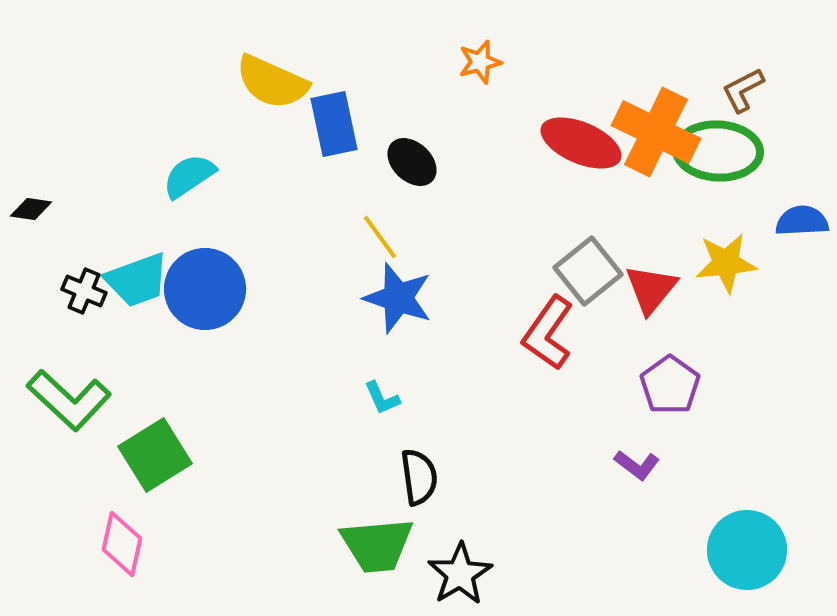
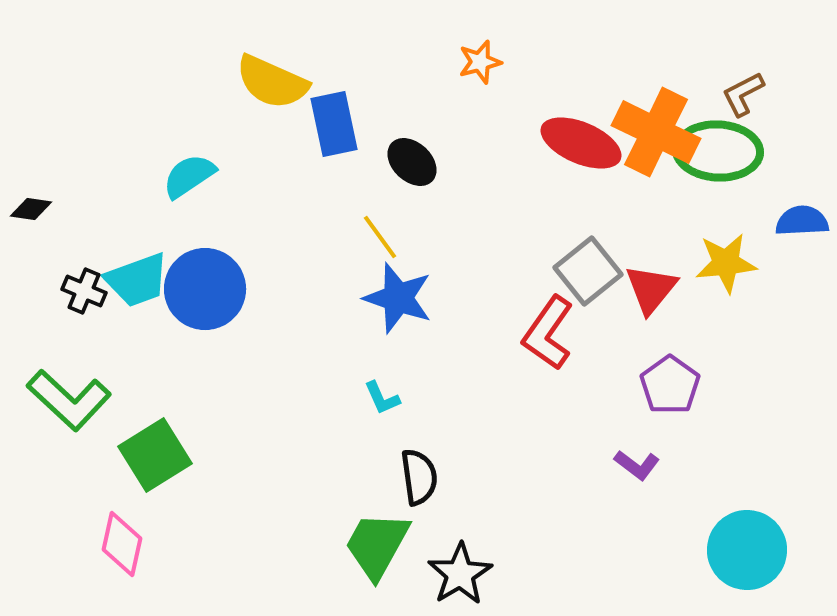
brown L-shape: moved 4 px down
green trapezoid: rotated 124 degrees clockwise
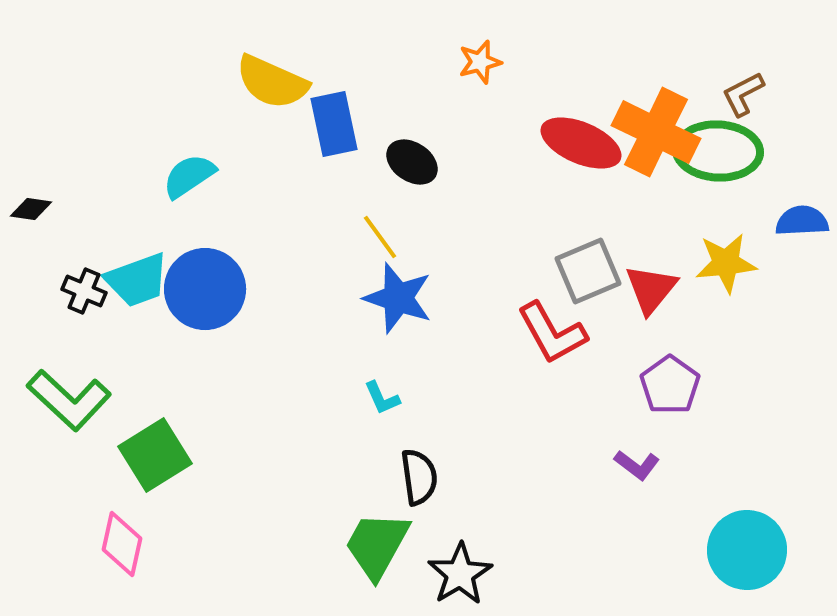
black ellipse: rotated 9 degrees counterclockwise
gray square: rotated 16 degrees clockwise
red L-shape: moved 4 px right; rotated 64 degrees counterclockwise
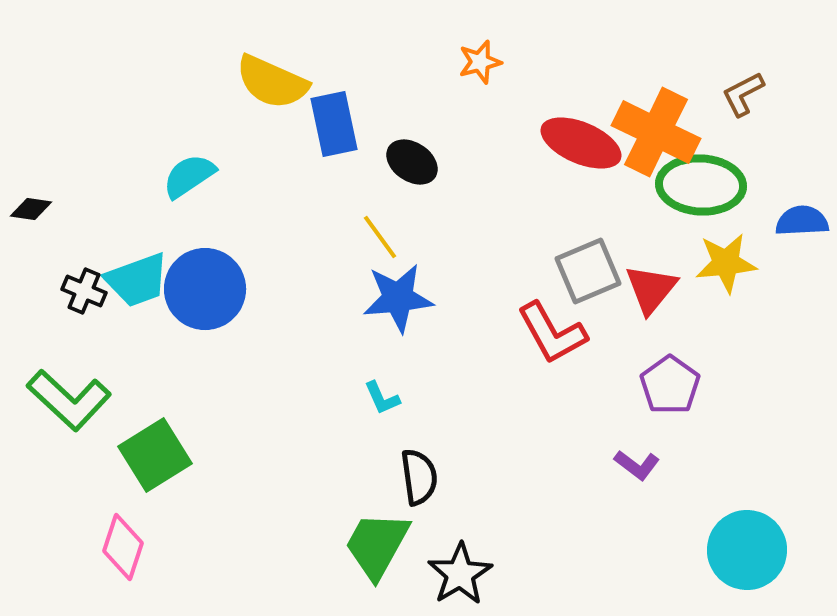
green ellipse: moved 17 px left, 34 px down
blue star: rotated 24 degrees counterclockwise
pink diamond: moved 1 px right, 3 px down; rotated 6 degrees clockwise
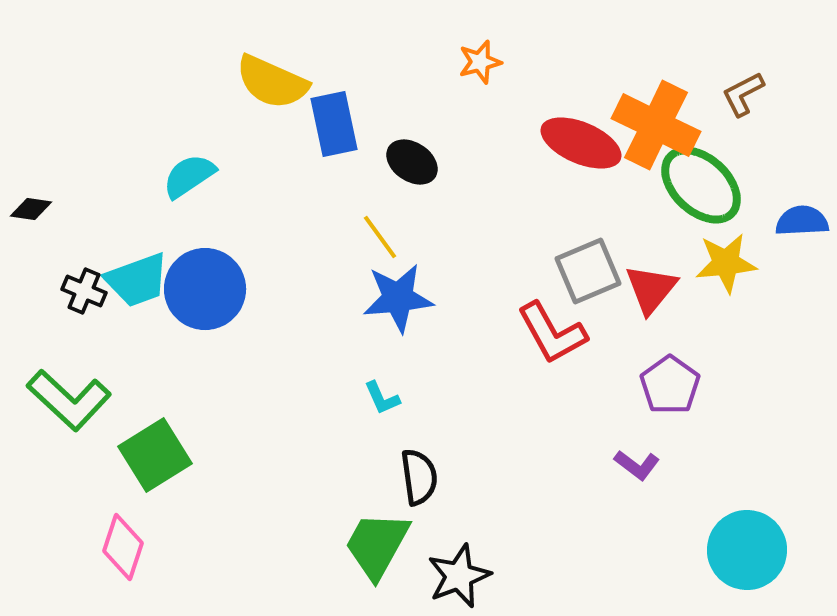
orange cross: moved 7 px up
green ellipse: rotated 40 degrees clockwise
black star: moved 1 px left, 2 px down; rotated 10 degrees clockwise
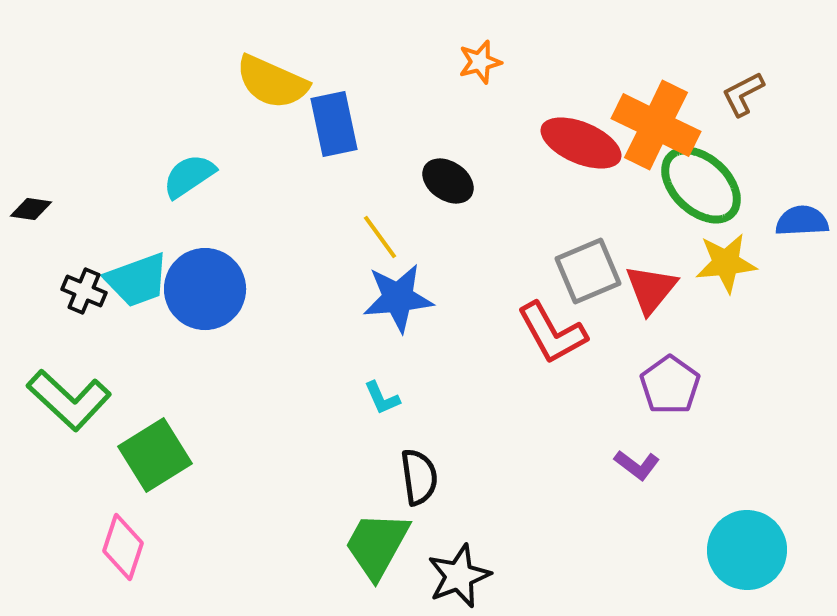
black ellipse: moved 36 px right, 19 px down
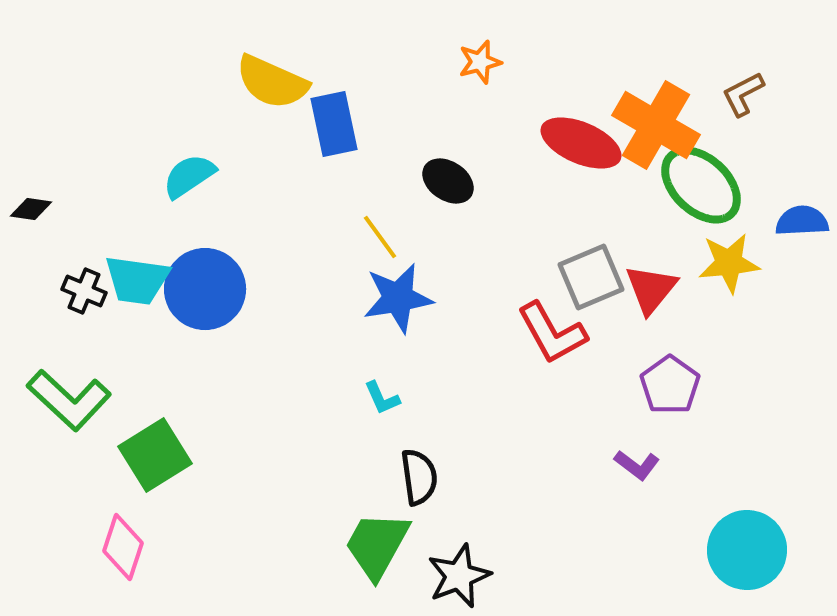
orange cross: rotated 4 degrees clockwise
yellow star: moved 3 px right
gray square: moved 3 px right, 6 px down
cyan trapezoid: rotated 28 degrees clockwise
blue star: rotated 4 degrees counterclockwise
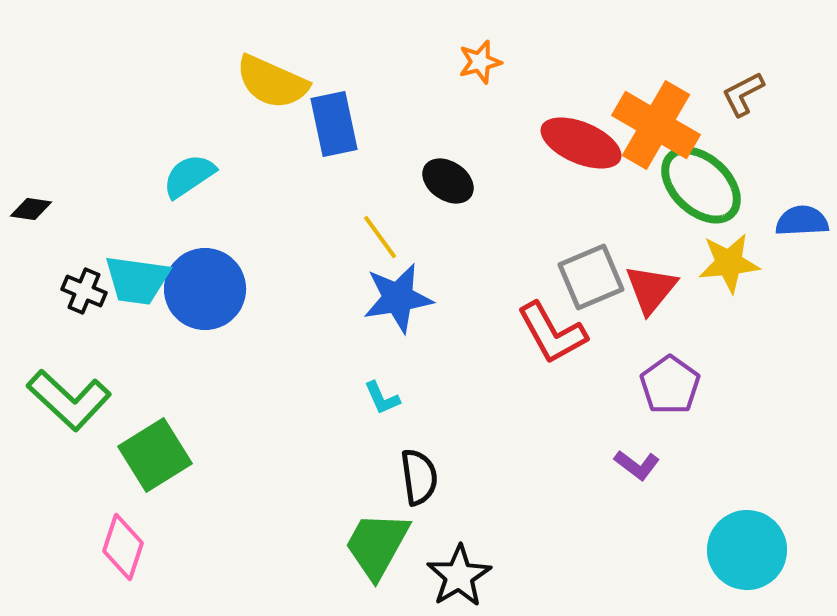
black star: rotated 10 degrees counterclockwise
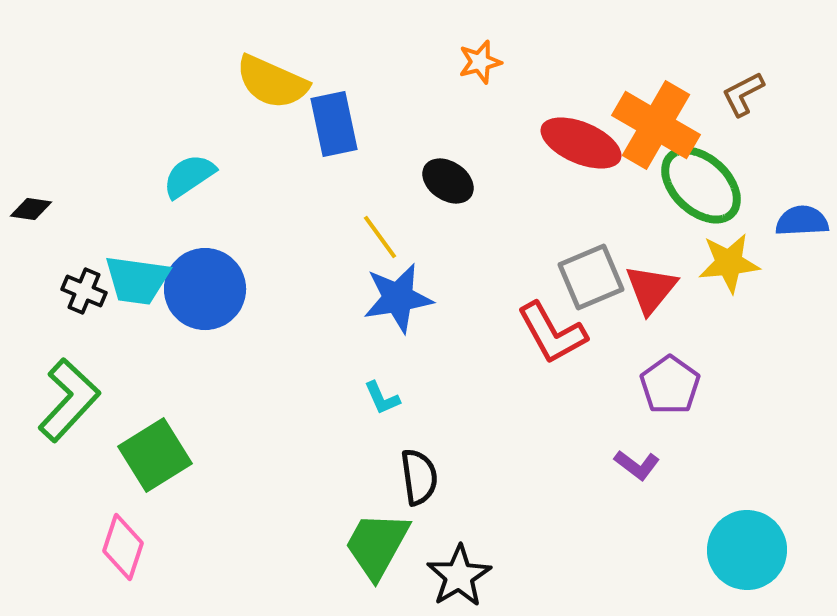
green L-shape: rotated 90 degrees counterclockwise
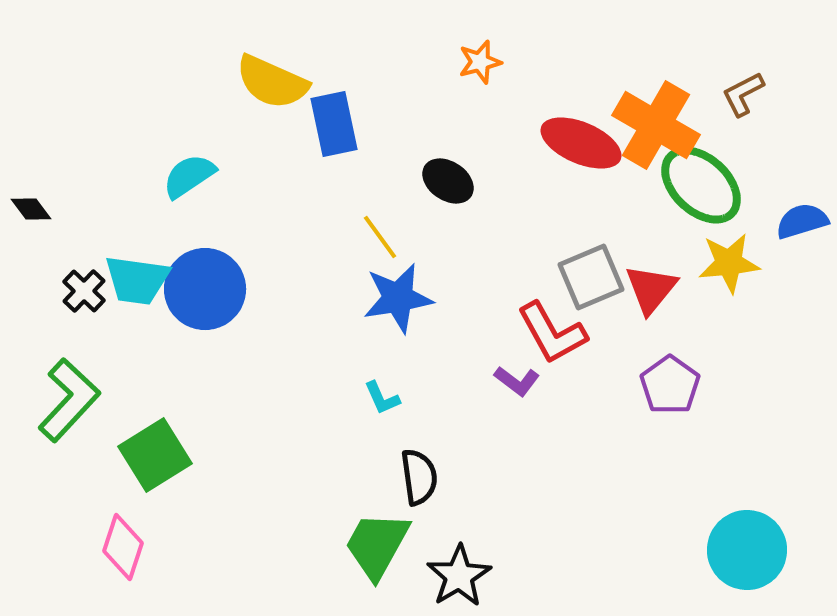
black diamond: rotated 45 degrees clockwise
blue semicircle: rotated 14 degrees counterclockwise
black cross: rotated 21 degrees clockwise
purple L-shape: moved 120 px left, 84 px up
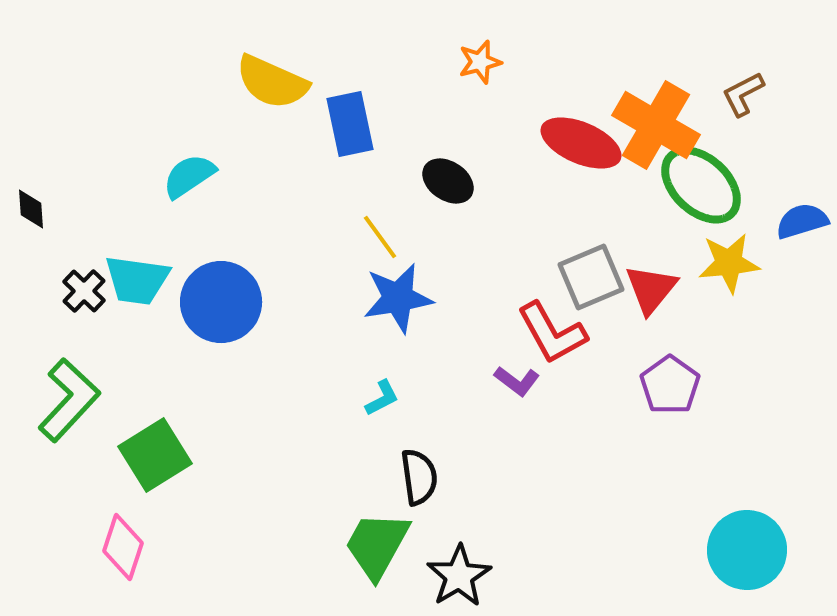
blue rectangle: moved 16 px right
black diamond: rotated 33 degrees clockwise
blue circle: moved 16 px right, 13 px down
cyan L-shape: rotated 93 degrees counterclockwise
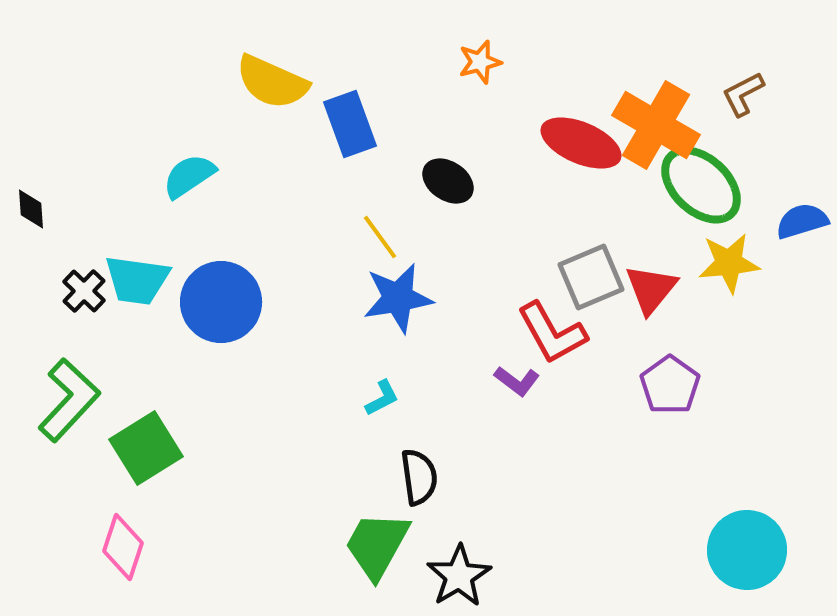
blue rectangle: rotated 8 degrees counterclockwise
green square: moved 9 px left, 7 px up
